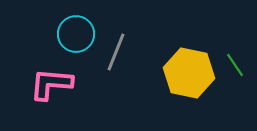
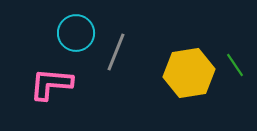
cyan circle: moved 1 px up
yellow hexagon: rotated 21 degrees counterclockwise
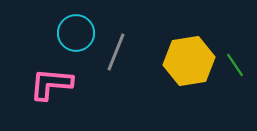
yellow hexagon: moved 12 px up
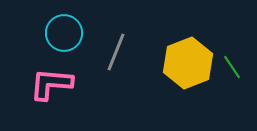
cyan circle: moved 12 px left
yellow hexagon: moved 1 px left, 2 px down; rotated 12 degrees counterclockwise
green line: moved 3 px left, 2 px down
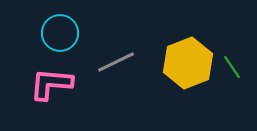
cyan circle: moved 4 px left
gray line: moved 10 px down; rotated 42 degrees clockwise
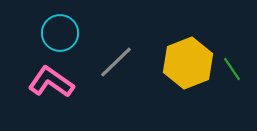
gray line: rotated 18 degrees counterclockwise
green line: moved 2 px down
pink L-shape: moved 2 px up; rotated 30 degrees clockwise
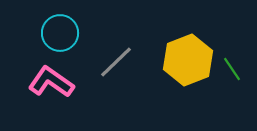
yellow hexagon: moved 3 px up
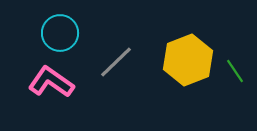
green line: moved 3 px right, 2 px down
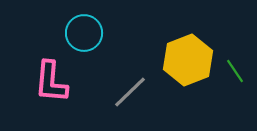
cyan circle: moved 24 px right
gray line: moved 14 px right, 30 px down
pink L-shape: rotated 120 degrees counterclockwise
